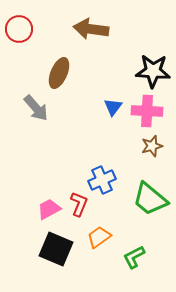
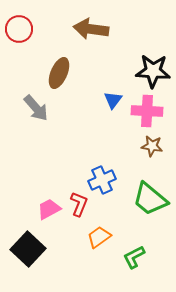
blue triangle: moved 7 px up
brown star: rotated 25 degrees clockwise
black square: moved 28 px left; rotated 20 degrees clockwise
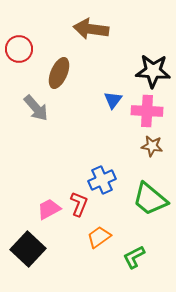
red circle: moved 20 px down
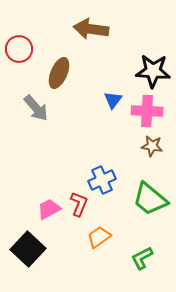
green L-shape: moved 8 px right, 1 px down
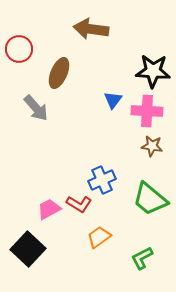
red L-shape: rotated 100 degrees clockwise
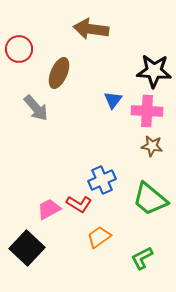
black star: moved 1 px right
black square: moved 1 px left, 1 px up
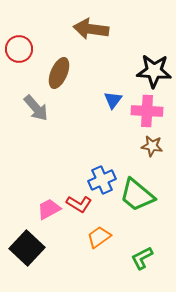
green trapezoid: moved 13 px left, 4 px up
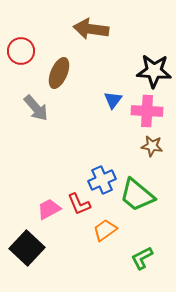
red circle: moved 2 px right, 2 px down
red L-shape: rotated 35 degrees clockwise
orange trapezoid: moved 6 px right, 7 px up
